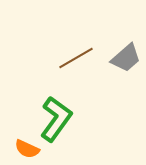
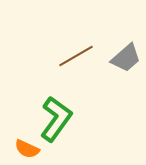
brown line: moved 2 px up
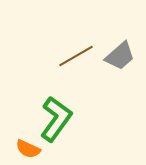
gray trapezoid: moved 6 px left, 2 px up
orange semicircle: moved 1 px right
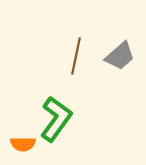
brown line: rotated 48 degrees counterclockwise
orange semicircle: moved 5 px left, 5 px up; rotated 25 degrees counterclockwise
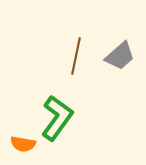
green L-shape: moved 1 px right, 1 px up
orange semicircle: rotated 10 degrees clockwise
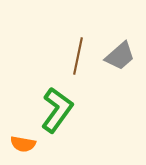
brown line: moved 2 px right
green L-shape: moved 8 px up
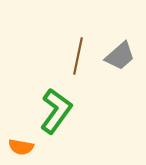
green L-shape: moved 1 px left, 1 px down
orange semicircle: moved 2 px left, 3 px down
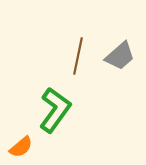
green L-shape: moved 1 px left, 1 px up
orange semicircle: rotated 50 degrees counterclockwise
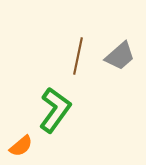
orange semicircle: moved 1 px up
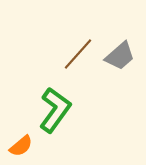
brown line: moved 2 px up; rotated 30 degrees clockwise
